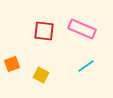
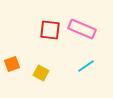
red square: moved 6 px right, 1 px up
yellow square: moved 2 px up
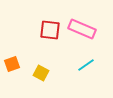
cyan line: moved 1 px up
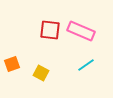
pink rectangle: moved 1 px left, 2 px down
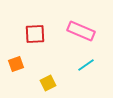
red square: moved 15 px left, 4 px down; rotated 10 degrees counterclockwise
orange square: moved 4 px right
yellow square: moved 7 px right, 10 px down; rotated 35 degrees clockwise
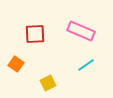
orange square: rotated 35 degrees counterclockwise
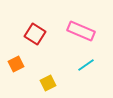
red square: rotated 35 degrees clockwise
orange square: rotated 28 degrees clockwise
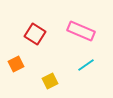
yellow square: moved 2 px right, 2 px up
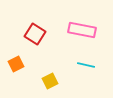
pink rectangle: moved 1 px right, 1 px up; rotated 12 degrees counterclockwise
cyan line: rotated 48 degrees clockwise
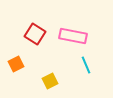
pink rectangle: moved 9 px left, 6 px down
cyan line: rotated 54 degrees clockwise
